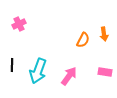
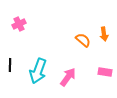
orange semicircle: rotated 77 degrees counterclockwise
black line: moved 2 px left
pink arrow: moved 1 px left, 1 px down
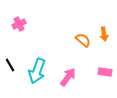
black line: rotated 32 degrees counterclockwise
cyan arrow: moved 1 px left
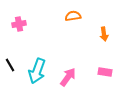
pink cross: rotated 16 degrees clockwise
orange semicircle: moved 10 px left, 24 px up; rotated 49 degrees counterclockwise
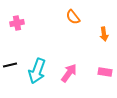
orange semicircle: moved 1 px down; rotated 119 degrees counterclockwise
pink cross: moved 2 px left, 1 px up
black line: rotated 72 degrees counterclockwise
pink arrow: moved 1 px right, 4 px up
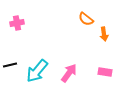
orange semicircle: moved 13 px right, 2 px down; rotated 14 degrees counterclockwise
cyan arrow: rotated 20 degrees clockwise
